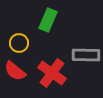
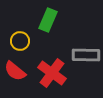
yellow circle: moved 1 px right, 2 px up
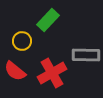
green rectangle: rotated 20 degrees clockwise
yellow circle: moved 2 px right
red cross: rotated 24 degrees clockwise
